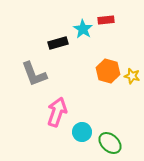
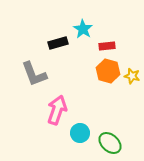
red rectangle: moved 1 px right, 26 px down
pink arrow: moved 2 px up
cyan circle: moved 2 px left, 1 px down
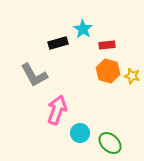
red rectangle: moved 1 px up
gray L-shape: moved 1 px down; rotated 8 degrees counterclockwise
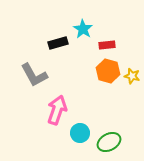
green ellipse: moved 1 px left, 1 px up; rotated 70 degrees counterclockwise
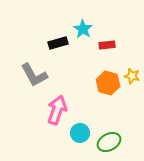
orange hexagon: moved 12 px down
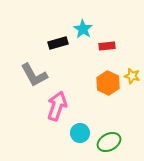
red rectangle: moved 1 px down
orange hexagon: rotated 10 degrees clockwise
pink arrow: moved 4 px up
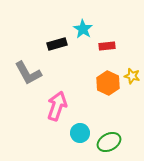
black rectangle: moved 1 px left, 1 px down
gray L-shape: moved 6 px left, 2 px up
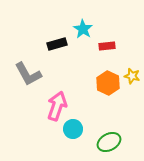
gray L-shape: moved 1 px down
cyan circle: moved 7 px left, 4 px up
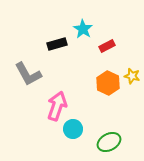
red rectangle: rotated 21 degrees counterclockwise
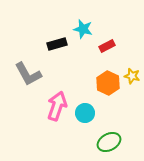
cyan star: rotated 18 degrees counterclockwise
cyan circle: moved 12 px right, 16 px up
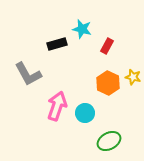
cyan star: moved 1 px left
red rectangle: rotated 35 degrees counterclockwise
yellow star: moved 1 px right, 1 px down
green ellipse: moved 1 px up
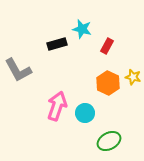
gray L-shape: moved 10 px left, 4 px up
